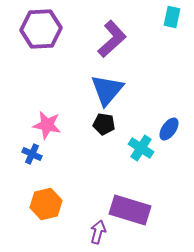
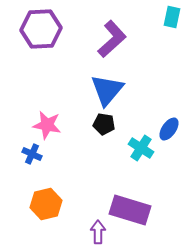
purple arrow: rotated 15 degrees counterclockwise
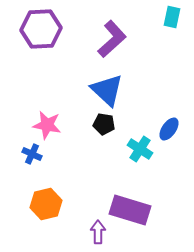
blue triangle: rotated 27 degrees counterclockwise
cyan cross: moved 1 px left, 1 px down
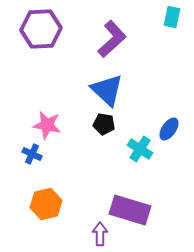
purple arrow: moved 2 px right, 2 px down
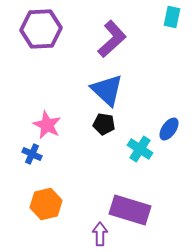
pink star: rotated 16 degrees clockwise
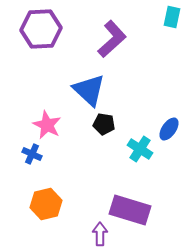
blue triangle: moved 18 px left
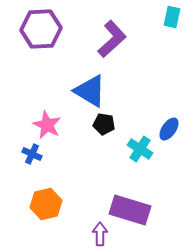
blue triangle: moved 1 px right, 1 px down; rotated 12 degrees counterclockwise
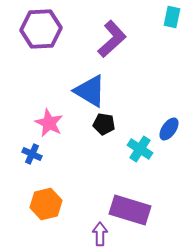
pink star: moved 2 px right, 2 px up
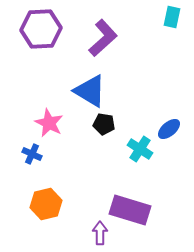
purple L-shape: moved 9 px left, 1 px up
blue ellipse: rotated 15 degrees clockwise
purple arrow: moved 1 px up
